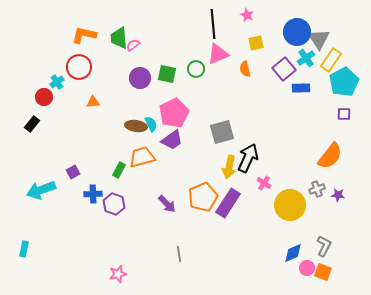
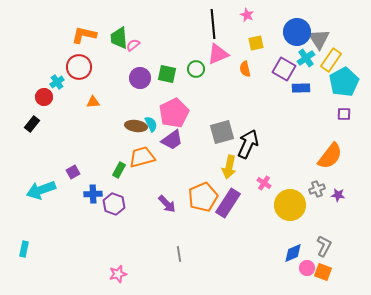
purple square at (284, 69): rotated 20 degrees counterclockwise
black arrow at (248, 158): moved 14 px up
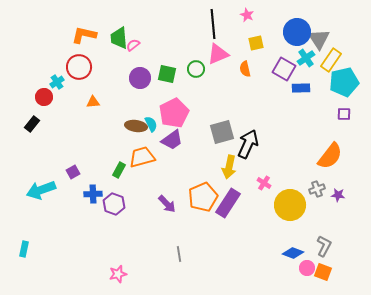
cyan pentagon at (344, 82): rotated 16 degrees clockwise
blue diamond at (293, 253): rotated 45 degrees clockwise
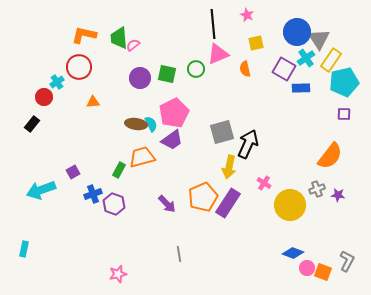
brown ellipse at (136, 126): moved 2 px up
blue cross at (93, 194): rotated 18 degrees counterclockwise
gray L-shape at (324, 246): moved 23 px right, 15 px down
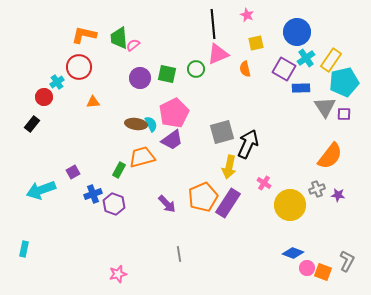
gray triangle at (319, 39): moved 6 px right, 68 px down
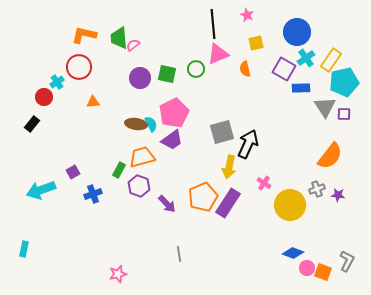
purple hexagon at (114, 204): moved 25 px right, 18 px up
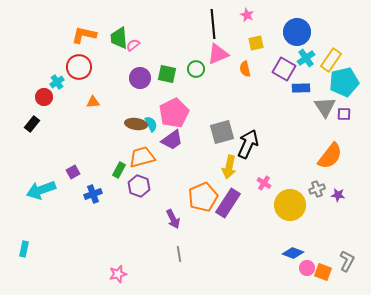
purple arrow at (167, 204): moved 6 px right, 15 px down; rotated 18 degrees clockwise
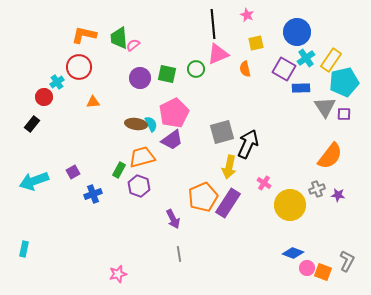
cyan arrow at (41, 190): moved 7 px left, 9 px up
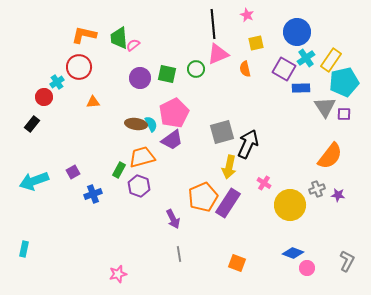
orange square at (323, 272): moved 86 px left, 9 px up
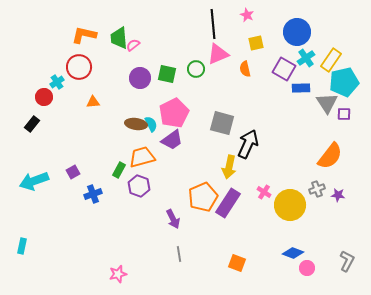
gray triangle at (325, 107): moved 2 px right, 4 px up
gray square at (222, 132): moved 9 px up; rotated 30 degrees clockwise
pink cross at (264, 183): moved 9 px down
cyan rectangle at (24, 249): moved 2 px left, 3 px up
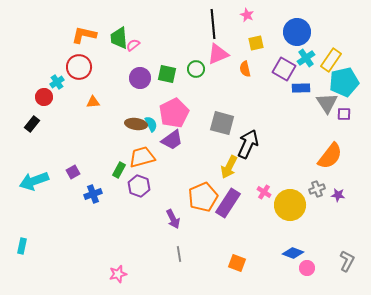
yellow arrow at (229, 167): rotated 15 degrees clockwise
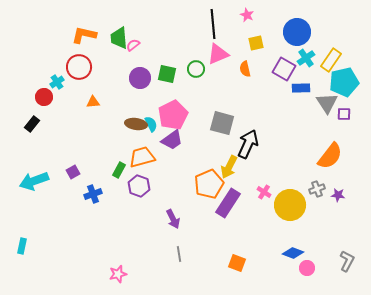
pink pentagon at (174, 113): moved 1 px left, 2 px down
orange pentagon at (203, 197): moved 6 px right, 13 px up
